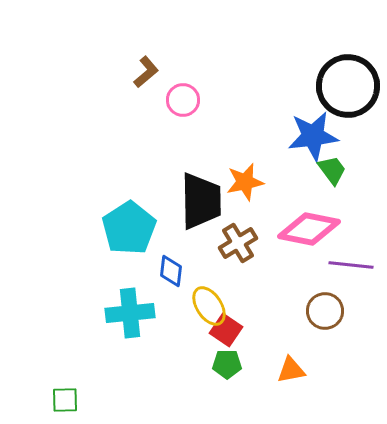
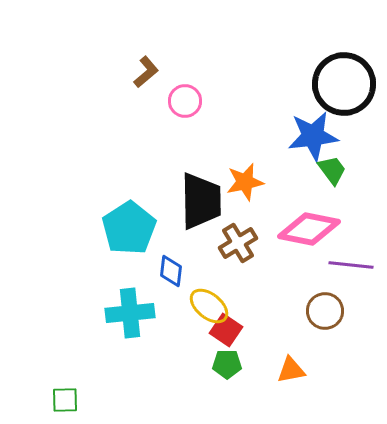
black circle: moved 4 px left, 2 px up
pink circle: moved 2 px right, 1 px down
yellow ellipse: rotated 18 degrees counterclockwise
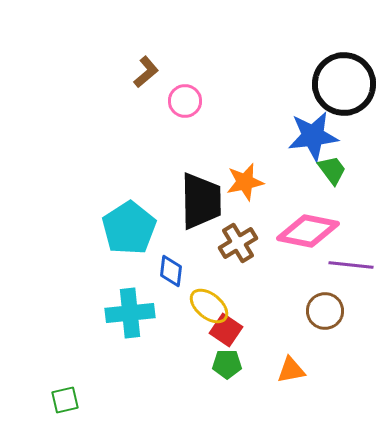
pink diamond: moved 1 px left, 2 px down
green square: rotated 12 degrees counterclockwise
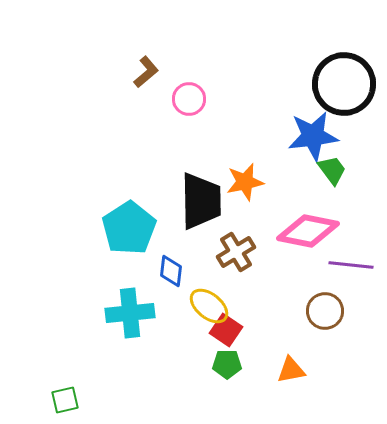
pink circle: moved 4 px right, 2 px up
brown cross: moved 2 px left, 9 px down
